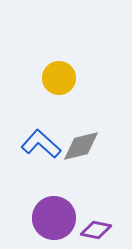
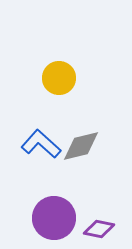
purple diamond: moved 3 px right, 1 px up
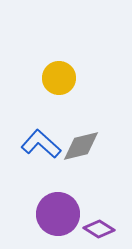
purple circle: moved 4 px right, 4 px up
purple diamond: rotated 20 degrees clockwise
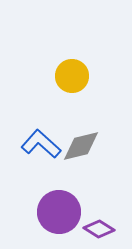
yellow circle: moved 13 px right, 2 px up
purple circle: moved 1 px right, 2 px up
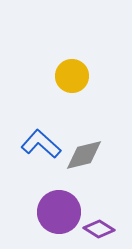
gray diamond: moved 3 px right, 9 px down
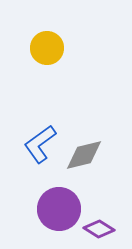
yellow circle: moved 25 px left, 28 px up
blue L-shape: moved 1 px left; rotated 78 degrees counterclockwise
purple circle: moved 3 px up
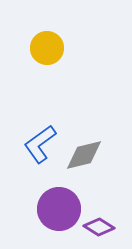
purple diamond: moved 2 px up
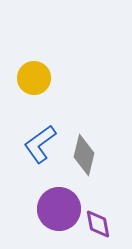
yellow circle: moved 13 px left, 30 px down
gray diamond: rotated 63 degrees counterclockwise
purple diamond: moved 1 px left, 3 px up; rotated 48 degrees clockwise
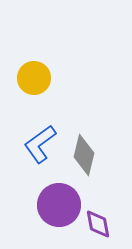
purple circle: moved 4 px up
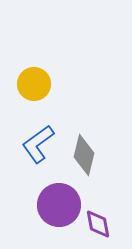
yellow circle: moved 6 px down
blue L-shape: moved 2 px left
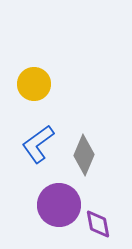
gray diamond: rotated 9 degrees clockwise
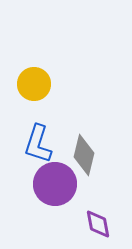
blue L-shape: rotated 36 degrees counterclockwise
gray diamond: rotated 9 degrees counterclockwise
purple circle: moved 4 px left, 21 px up
